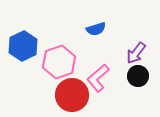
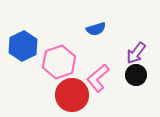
black circle: moved 2 px left, 1 px up
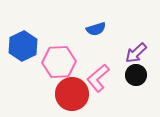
purple arrow: rotated 10 degrees clockwise
pink hexagon: rotated 16 degrees clockwise
red circle: moved 1 px up
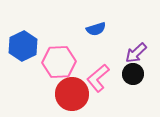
black circle: moved 3 px left, 1 px up
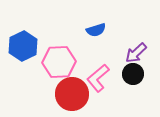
blue semicircle: moved 1 px down
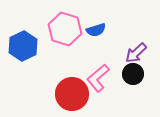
pink hexagon: moved 6 px right, 33 px up; rotated 20 degrees clockwise
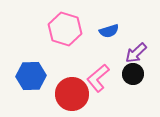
blue semicircle: moved 13 px right, 1 px down
blue hexagon: moved 8 px right, 30 px down; rotated 24 degrees clockwise
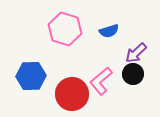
pink L-shape: moved 3 px right, 3 px down
